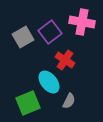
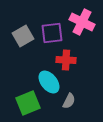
pink cross: rotated 15 degrees clockwise
purple square: moved 2 px right, 1 px down; rotated 30 degrees clockwise
gray square: moved 1 px up
red cross: moved 1 px right; rotated 30 degrees counterclockwise
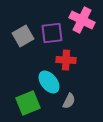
pink cross: moved 2 px up
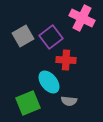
pink cross: moved 2 px up
purple square: moved 1 px left, 4 px down; rotated 30 degrees counterclockwise
gray semicircle: rotated 70 degrees clockwise
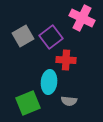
cyan ellipse: rotated 45 degrees clockwise
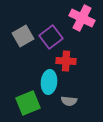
red cross: moved 1 px down
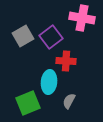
pink cross: rotated 15 degrees counterclockwise
gray semicircle: rotated 112 degrees clockwise
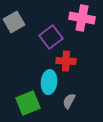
gray square: moved 9 px left, 14 px up
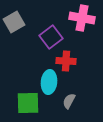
green square: rotated 20 degrees clockwise
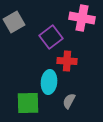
red cross: moved 1 px right
